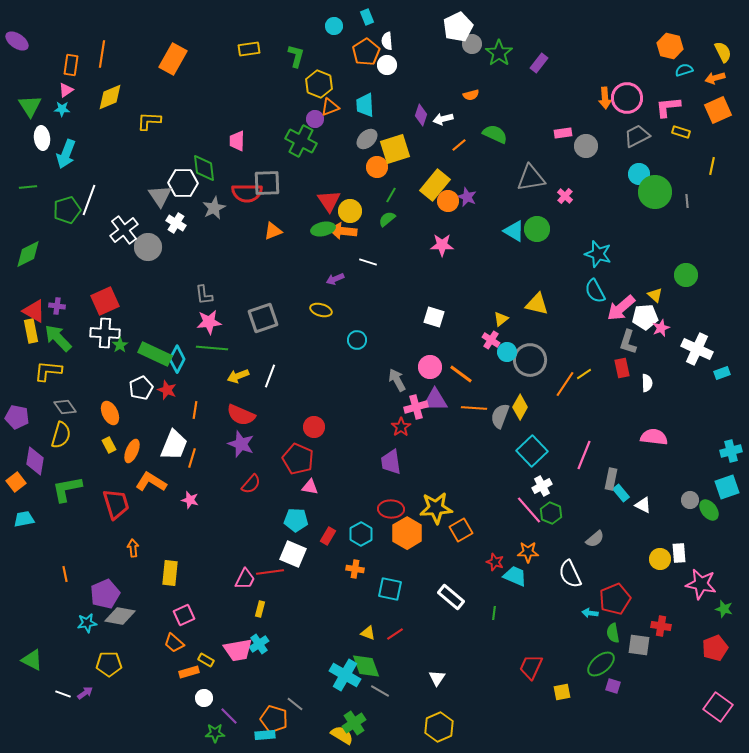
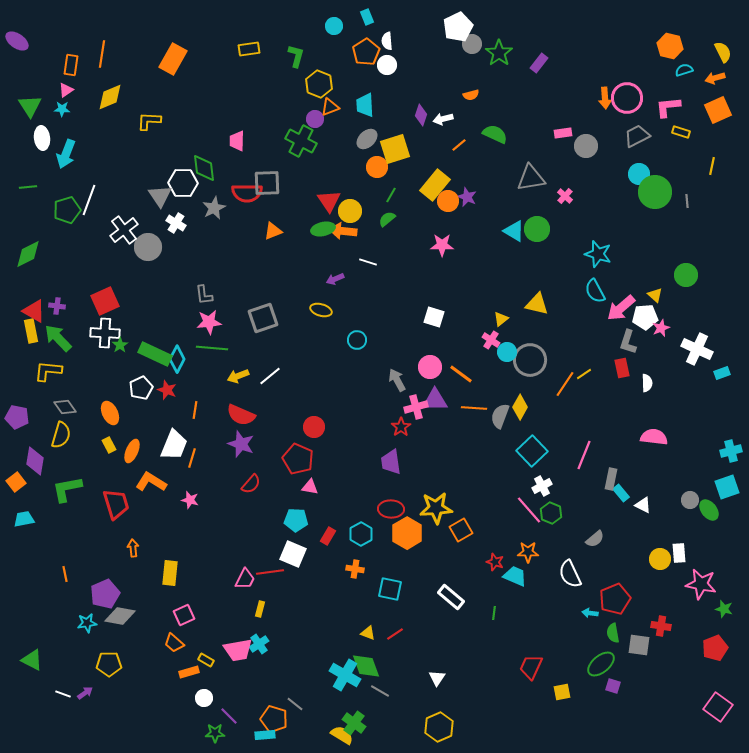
white line at (270, 376): rotated 30 degrees clockwise
green cross at (354, 723): rotated 20 degrees counterclockwise
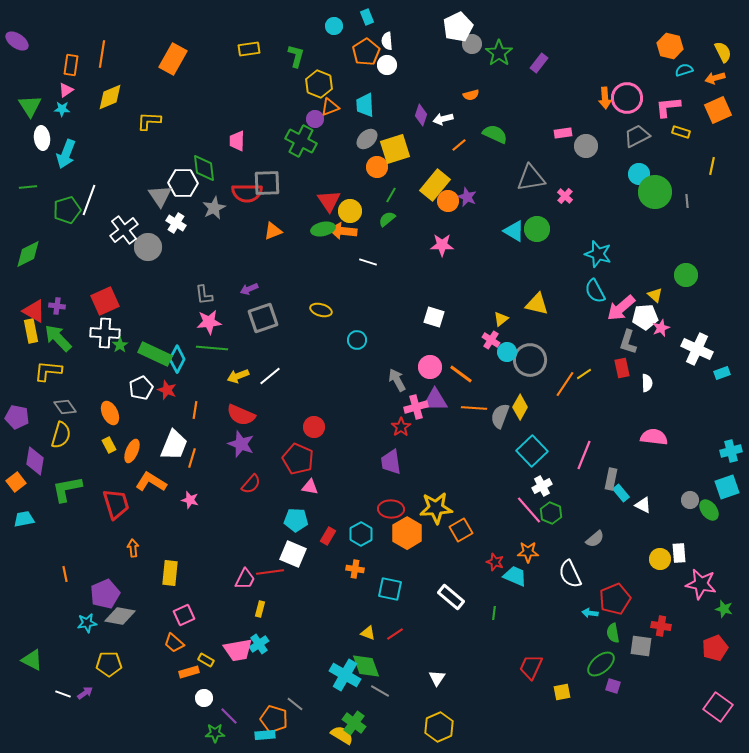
purple arrow at (335, 279): moved 86 px left, 10 px down
gray square at (639, 645): moved 2 px right, 1 px down
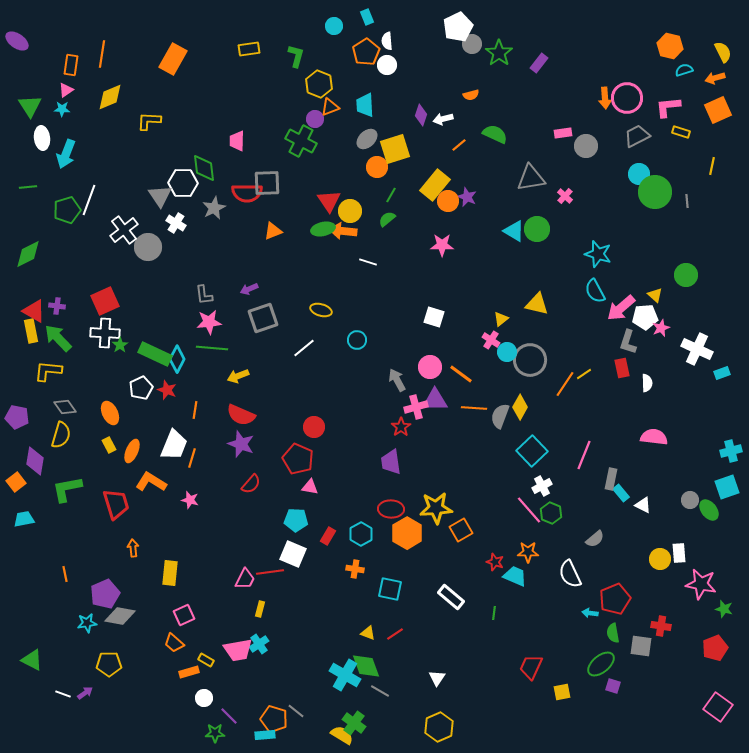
white line at (270, 376): moved 34 px right, 28 px up
gray line at (295, 704): moved 1 px right, 7 px down
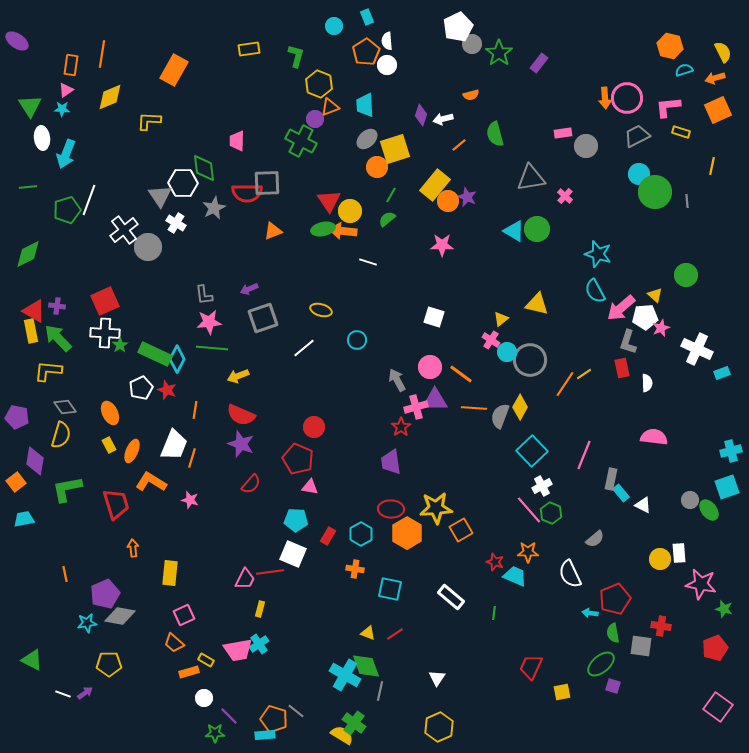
orange rectangle at (173, 59): moved 1 px right, 11 px down
green semicircle at (495, 134): rotated 130 degrees counterclockwise
gray line at (380, 691): rotated 72 degrees clockwise
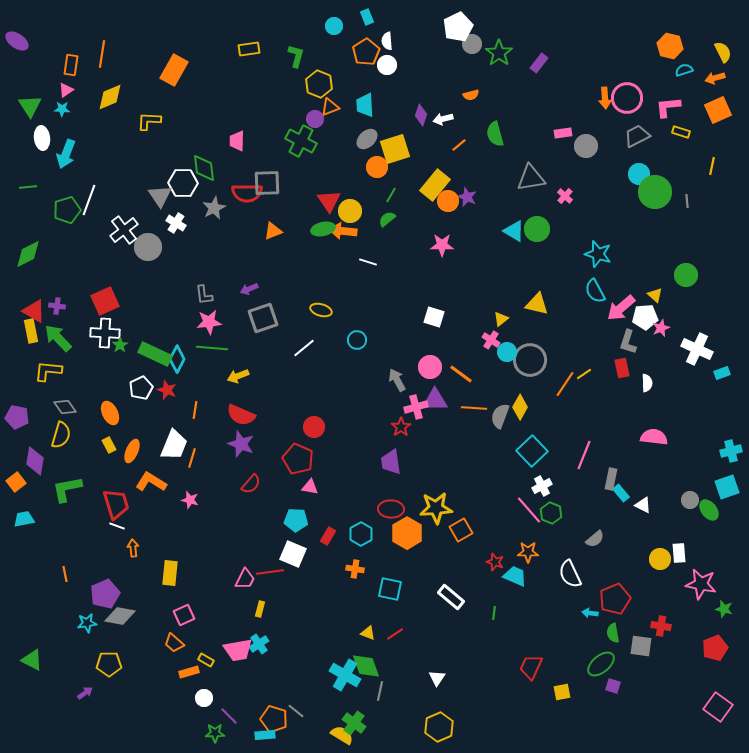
white line at (63, 694): moved 54 px right, 168 px up
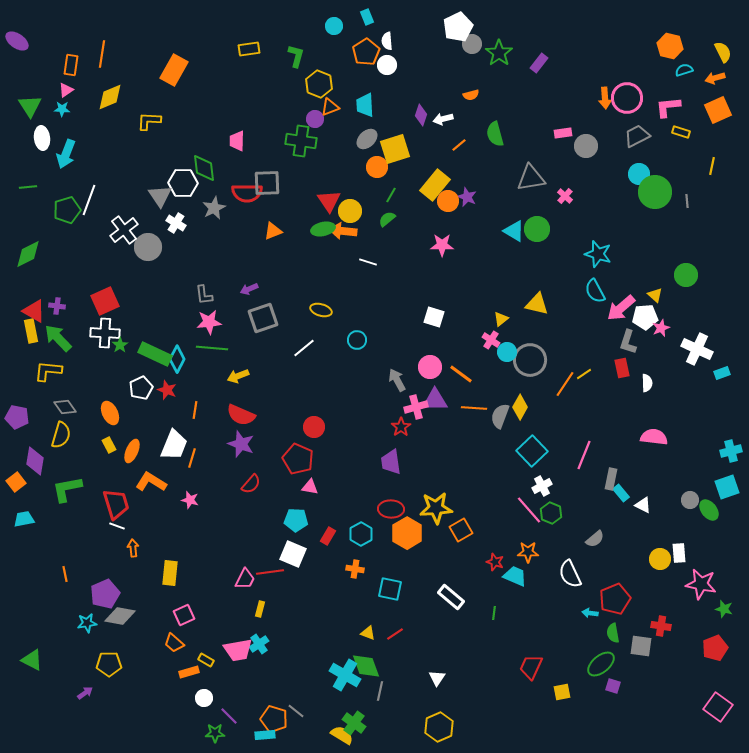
green cross at (301, 141): rotated 20 degrees counterclockwise
